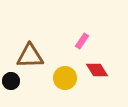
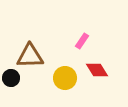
black circle: moved 3 px up
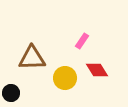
brown triangle: moved 2 px right, 2 px down
black circle: moved 15 px down
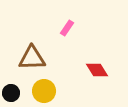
pink rectangle: moved 15 px left, 13 px up
yellow circle: moved 21 px left, 13 px down
